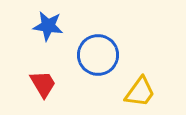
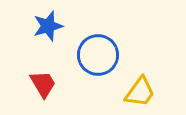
blue star: rotated 24 degrees counterclockwise
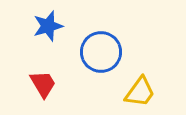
blue circle: moved 3 px right, 3 px up
